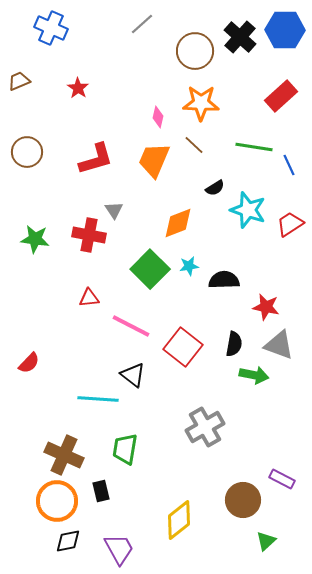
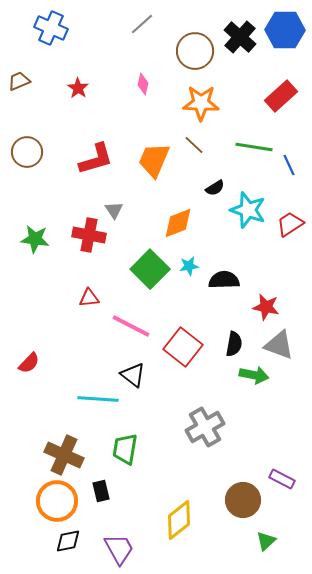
pink diamond at (158, 117): moved 15 px left, 33 px up
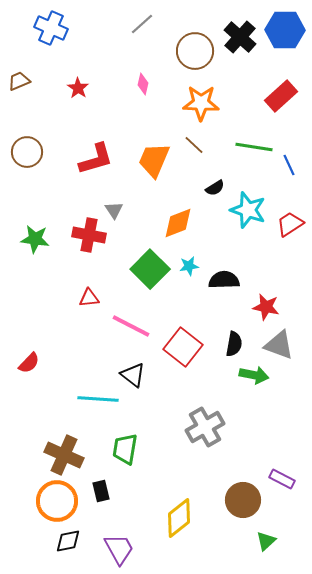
yellow diamond at (179, 520): moved 2 px up
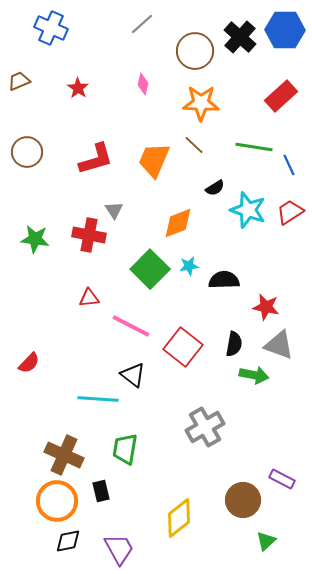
red trapezoid at (290, 224): moved 12 px up
